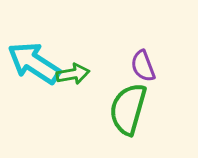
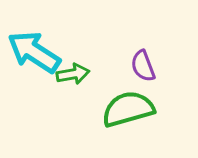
cyan arrow: moved 11 px up
green semicircle: rotated 58 degrees clockwise
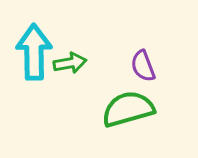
cyan arrow: rotated 56 degrees clockwise
green arrow: moved 3 px left, 11 px up
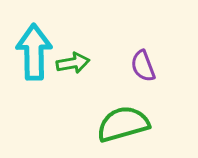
green arrow: moved 3 px right
green semicircle: moved 5 px left, 15 px down
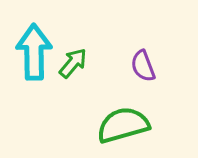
green arrow: rotated 40 degrees counterclockwise
green semicircle: moved 1 px down
